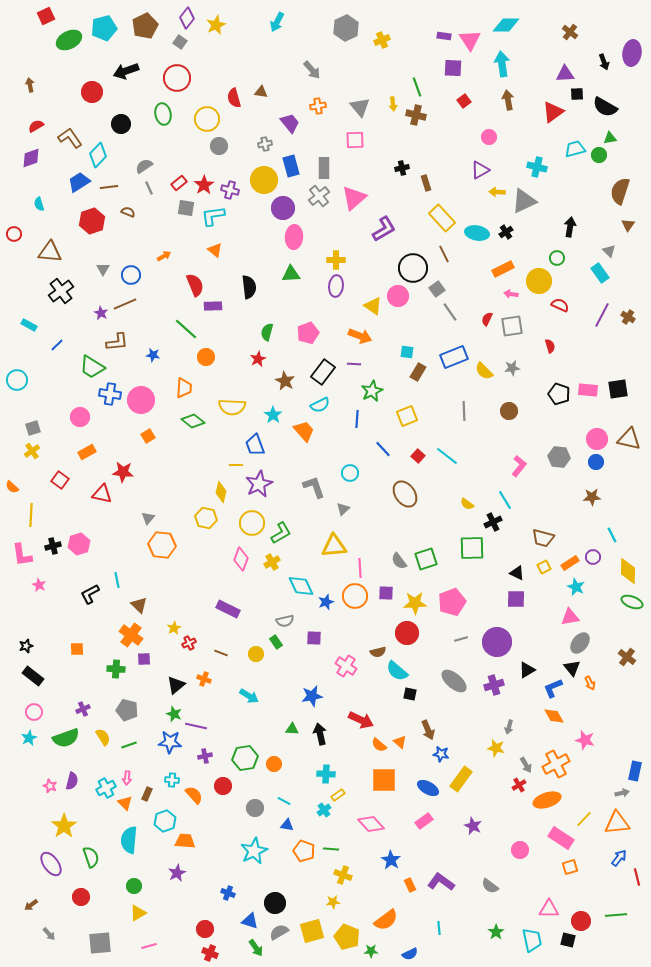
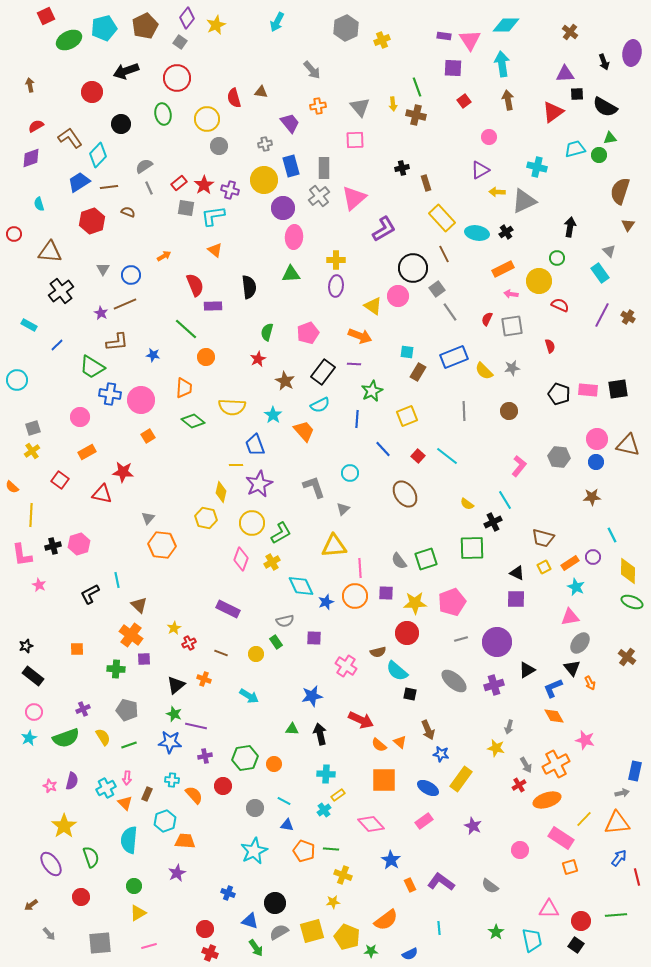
brown triangle at (629, 439): moved 1 px left, 6 px down
black square at (568, 940): moved 8 px right, 5 px down; rotated 21 degrees clockwise
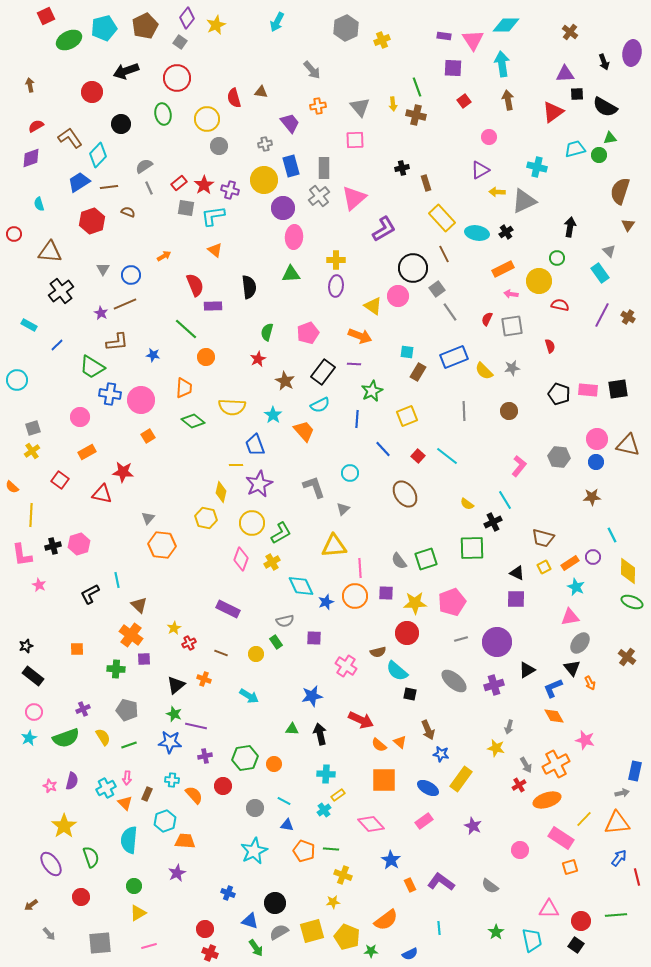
pink triangle at (470, 40): moved 3 px right
red semicircle at (560, 305): rotated 12 degrees counterclockwise
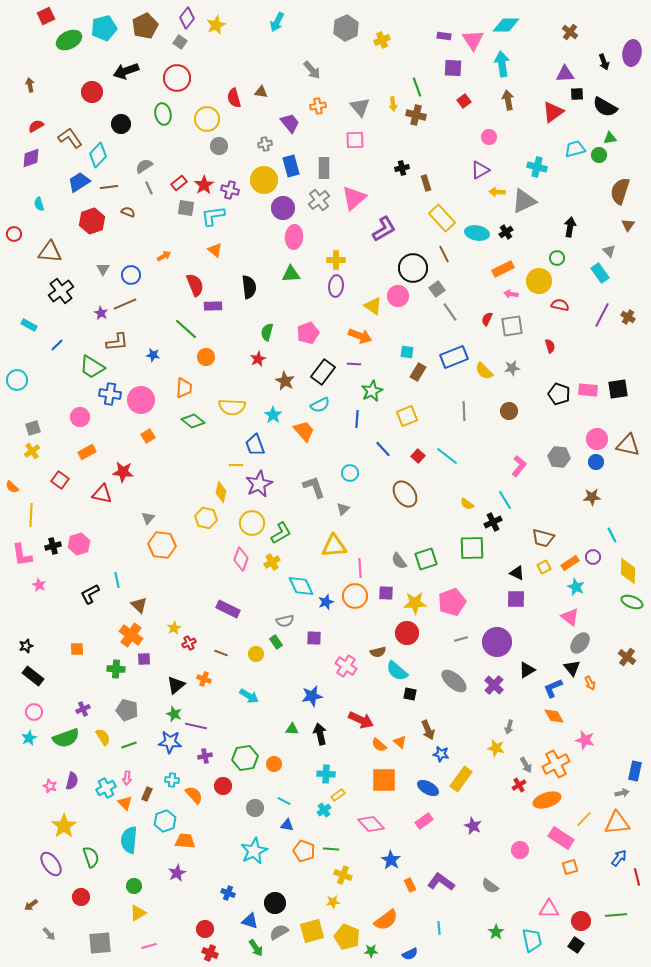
gray cross at (319, 196): moved 4 px down
pink triangle at (570, 617): rotated 48 degrees clockwise
purple cross at (494, 685): rotated 30 degrees counterclockwise
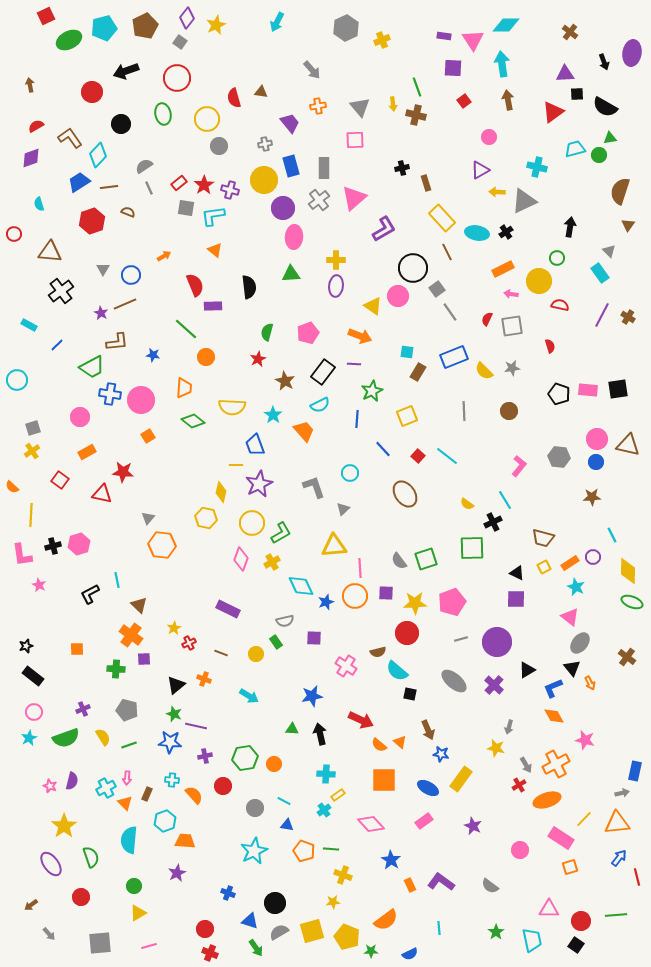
brown line at (444, 254): moved 3 px right, 2 px up
green trapezoid at (92, 367): rotated 60 degrees counterclockwise
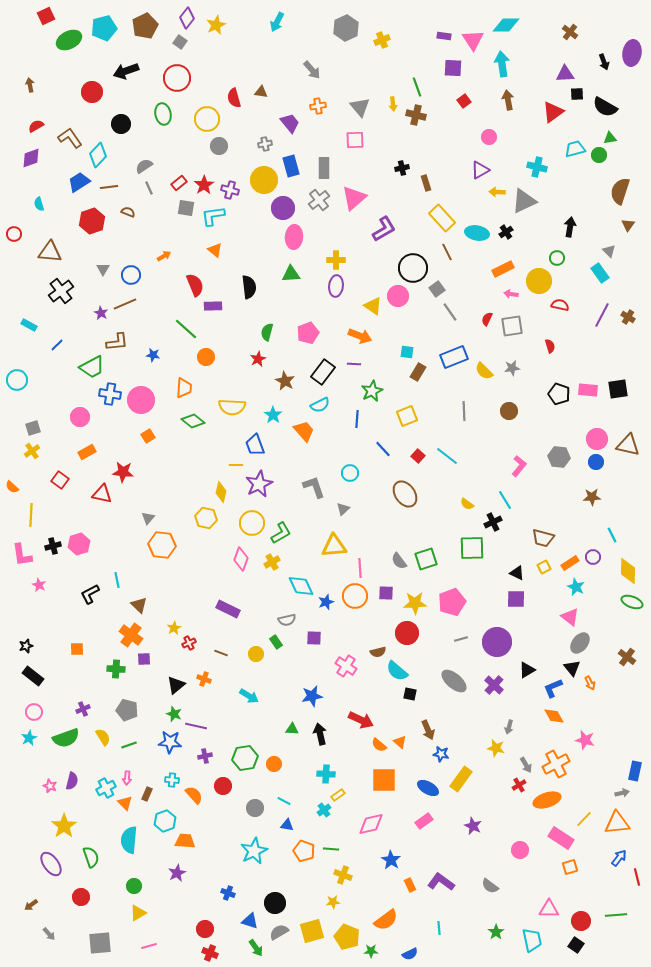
gray semicircle at (285, 621): moved 2 px right, 1 px up
pink diamond at (371, 824): rotated 60 degrees counterclockwise
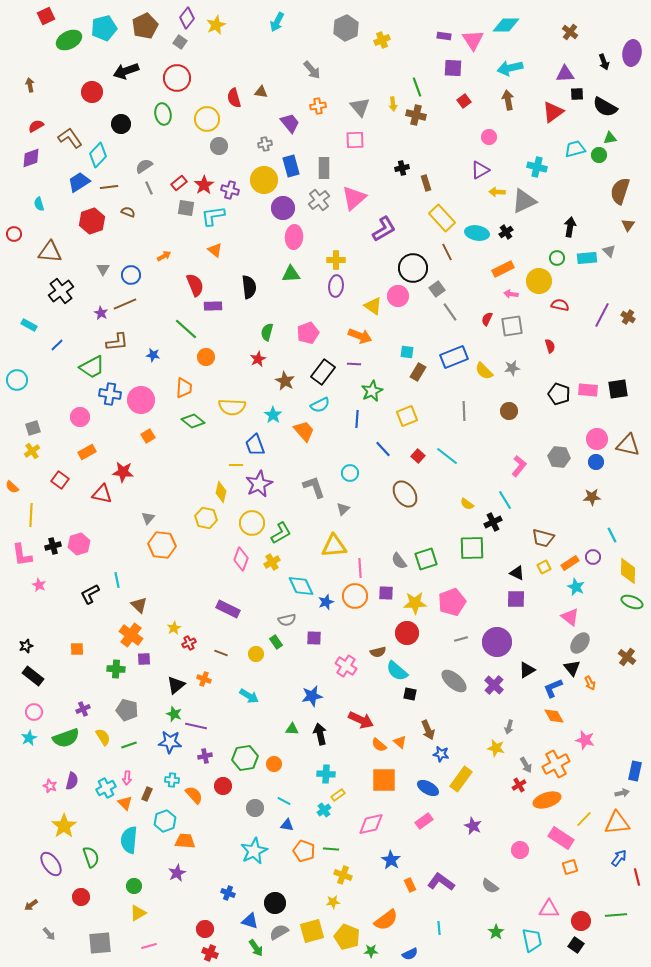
cyan arrow at (502, 64): moved 8 px right, 4 px down; rotated 95 degrees counterclockwise
cyan rectangle at (600, 273): moved 13 px left, 15 px up; rotated 60 degrees counterclockwise
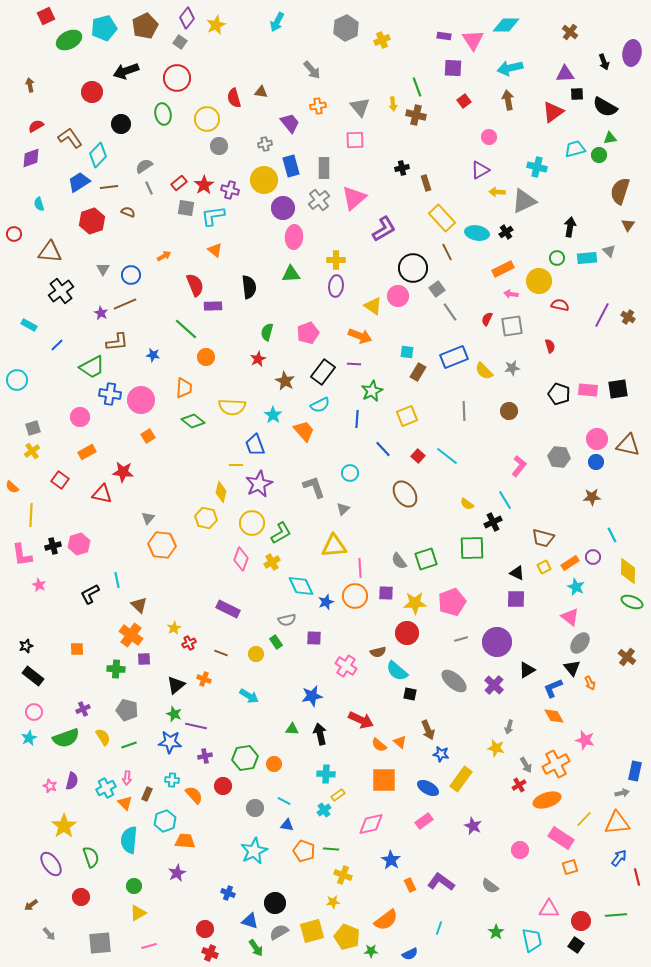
cyan line at (439, 928): rotated 24 degrees clockwise
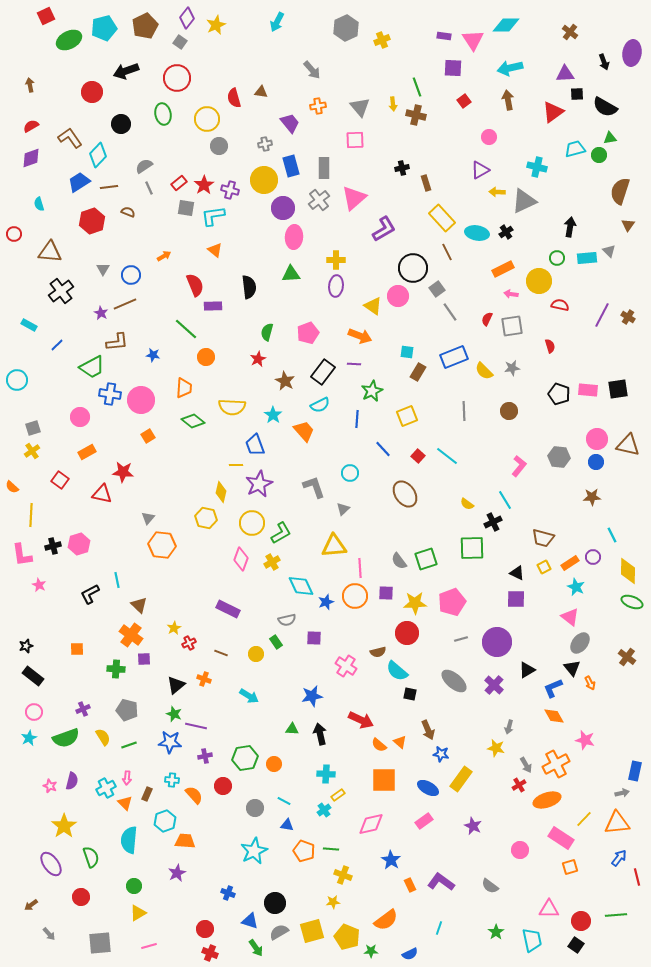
red semicircle at (36, 126): moved 5 px left
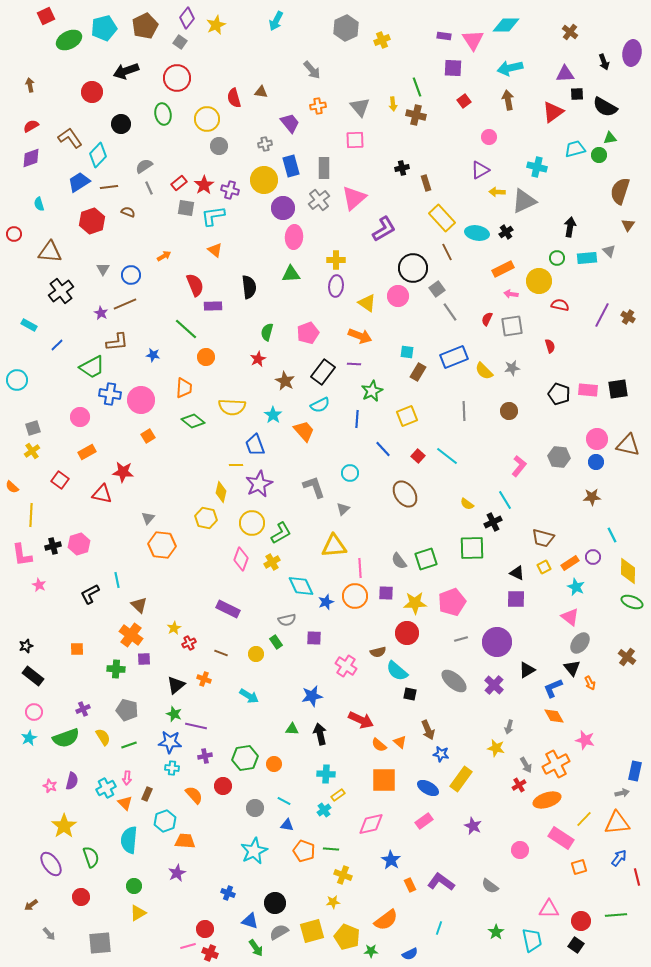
cyan arrow at (277, 22): moved 1 px left, 1 px up
yellow triangle at (373, 306): moved 6 px left, 3 px up
cyan cross at (172, 780): moved 12 px up
orange square at (570, 867): moved 9 px right
pink line at (149, 946): moved 39 px right
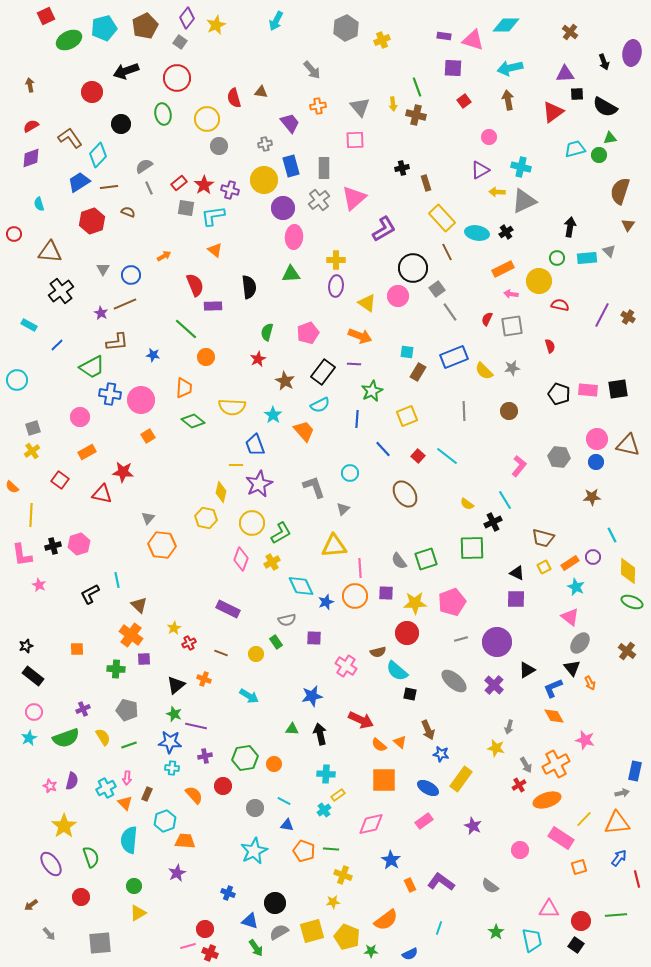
pink triangle at (473, 40): rotated 40 degrees counterclockwise
cyan cross at (537, 167): moved 16 px left
brown cross at (627, 657): moved 6 px up
red line at (637, 877): moved 2 px down
